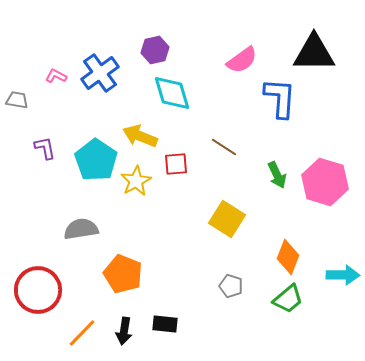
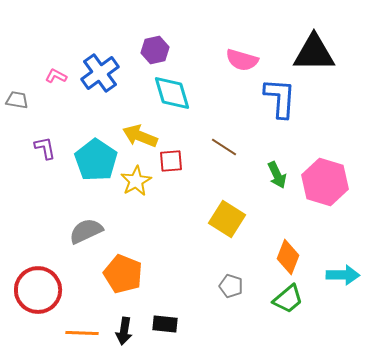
pink semicircle: rotated 52 degrees clockwise
red square: moved 5 px left, 3 px up
gray semicircle: moved 5 px right, 2 px down; rotated 16 degrees counterclockwise
orange line: rotated 48 degrees clockwise
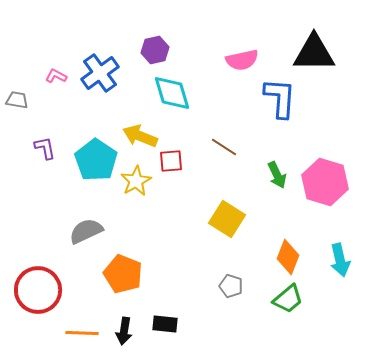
pink semicircle: rotated 28 degrees counterclockwise
cyan arrow: moved 3 px left, 15 px up; rotated 76 degrees clockwise
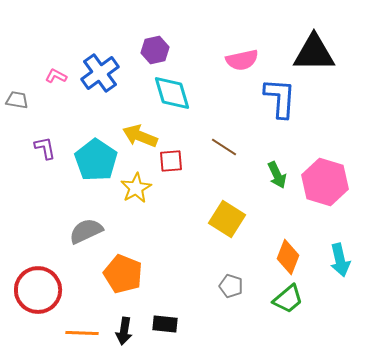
yellow star: moved 7 px down
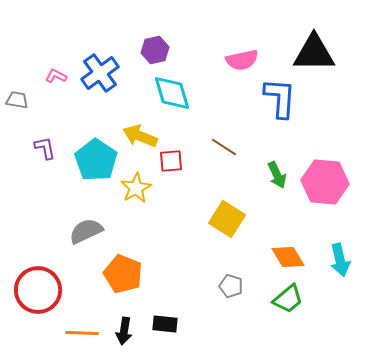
pink hexagon: rotated 12 degrees counterclockwise
orange diamond: rotated 52 degrees counterclockwise
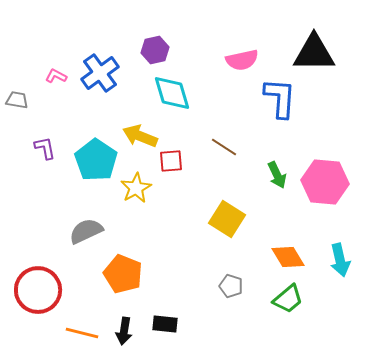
orange line: rotated 12 degrees clockwise
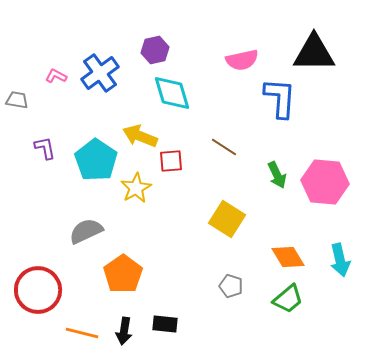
orange pentagon: rotated 15 degrees clockwise
